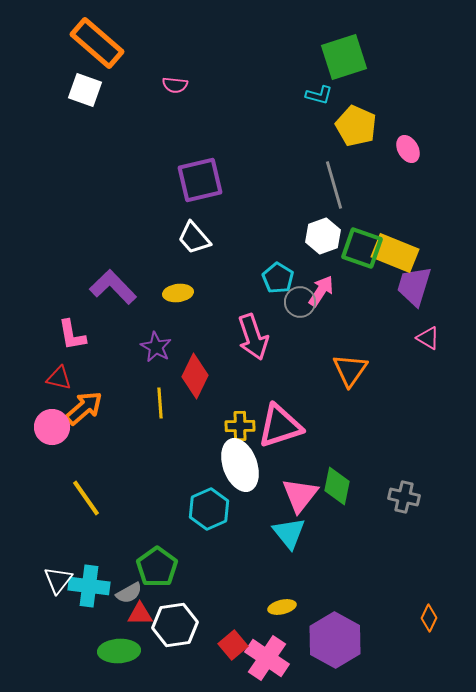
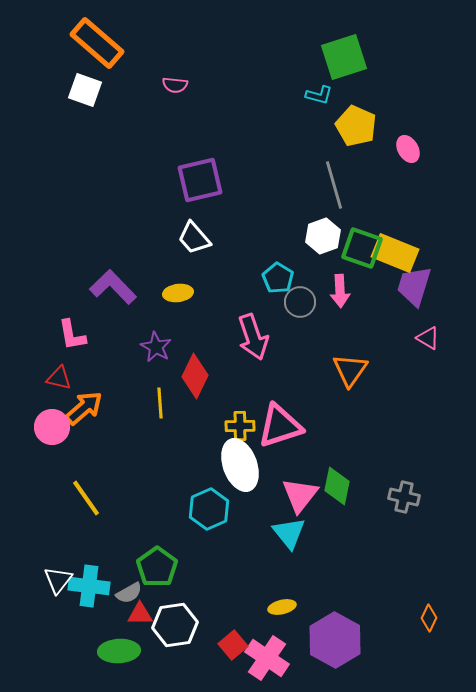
pink arrow at (321, 291): moved 19 px right; rotated 144 degrees clockwise
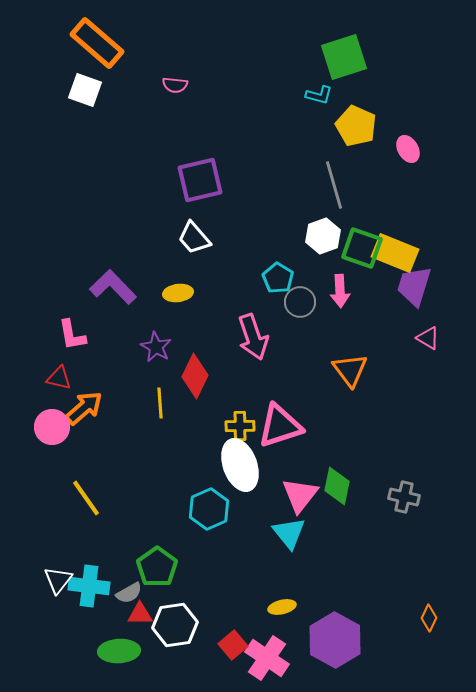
orange triangle at (350, 370): rotated 12 degrees counterclockwise
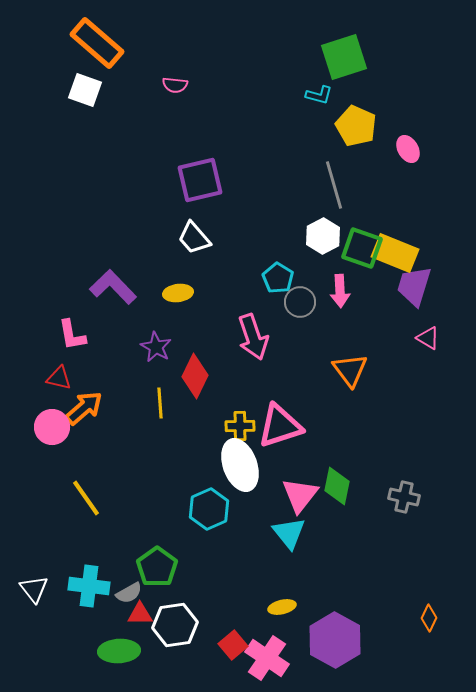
white hexagon at (323, 236): rotated 8 degrees counterclockwise
white triangle at (58, 580): moved 24 px left, 9 px down; rotated 16 degrees counterclockwise
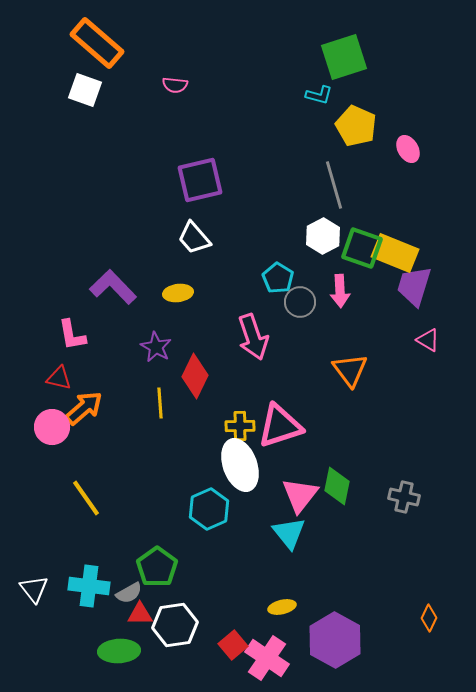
pink triangle at (428, 338): moved 2 px down
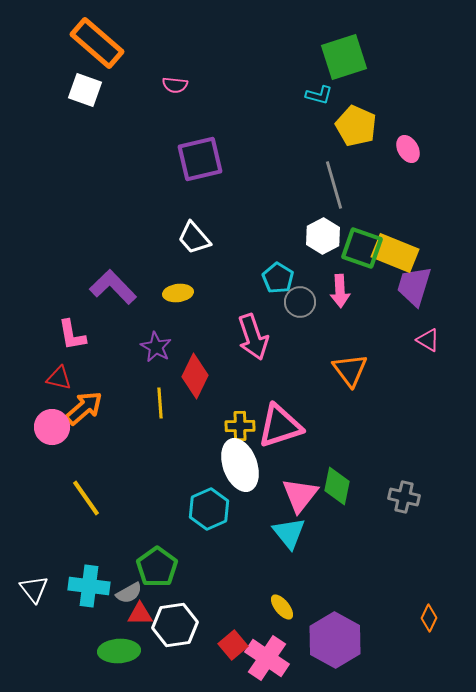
purple square at (200, 180): moved 21 px up
yellow ellipse at (282, 607): rotated 64 degrees clockwise
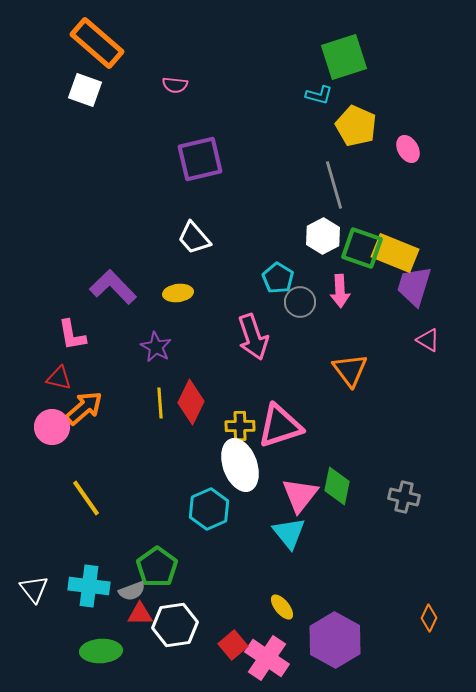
red diamond at (195, 376): moved 4 px left, 26 px down
gray semicircle at (129, 593): moved 3 px right, 2 px up; rotated 8 degrees clockwise
green ellipse at (119, 651): moved 18 px left
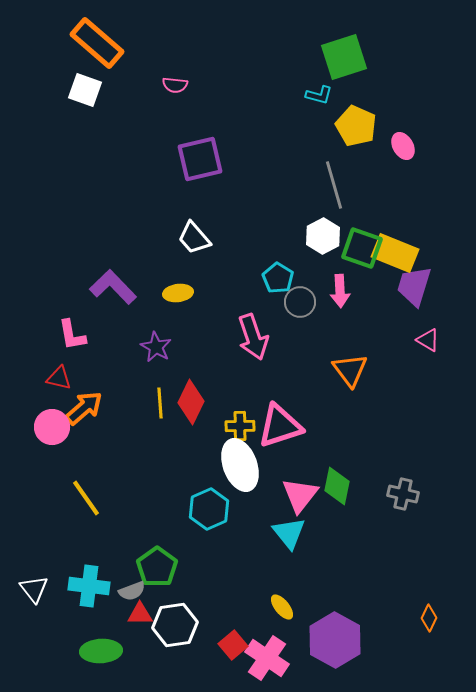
pink ellipse at (408, 149): moved 5 px left, 3 px up
gray cross at (404, 497): moved 1 px left, 3 px up
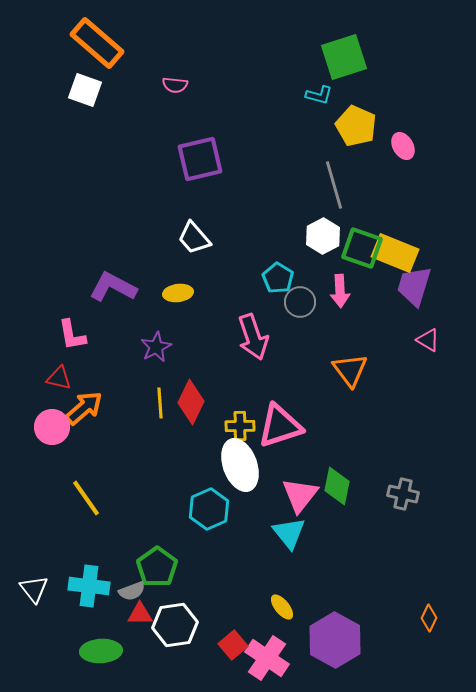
purple L-shape at (113, 287): rotated 18 degrees counterclockwise
purple star at (156, 347): rotated 16 degrees clockwise
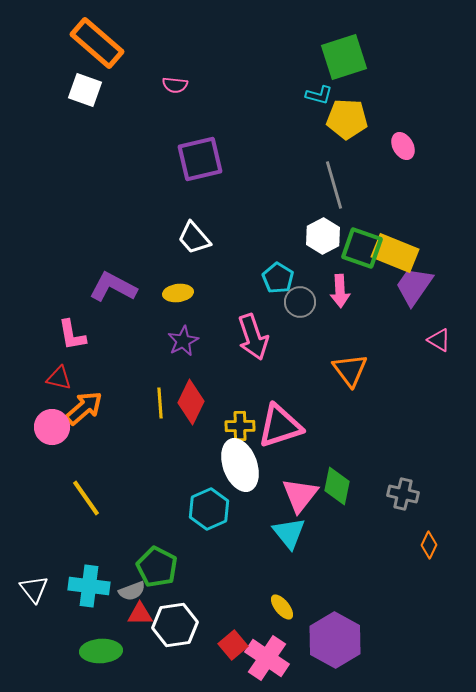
yellow pentagon at (356, 126): moved 9 px left, 7 px up; rotated 21 degrees counterclockwise
purple trapezoid at (414, 286): rotated 18 degrees clockwise
pink triangle at (428, 340): moved 11 px right
purple star at (156, 347): moved 27 px right, 6 px up
green pentagon at (157, 567): rotated 9 degrees counterclockwise
orange diamond at (429, 618): moved 73 px up
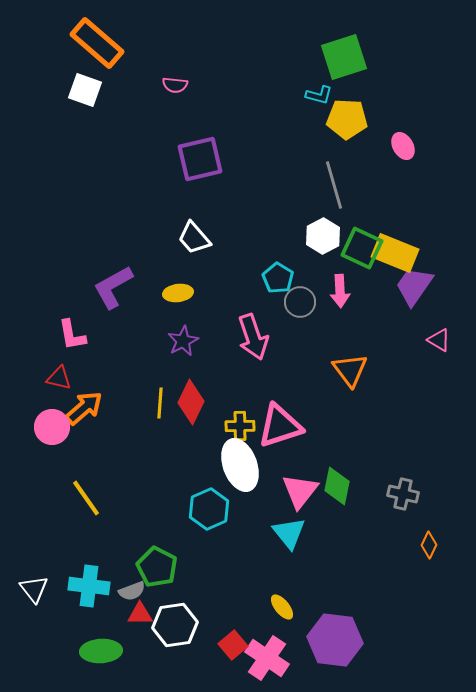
green square at (362, 248): rotated 6 degrees clockwise
purple L-shape at (113, 287): rotated 57 degrees counterclockwise
yellow line at (160, 403): rotated 8 degrees clockwise
pink triangle at (300, 495): moved 4 px up
purple hexagon at (335, 640): rotated 22 degrees counterclockwise
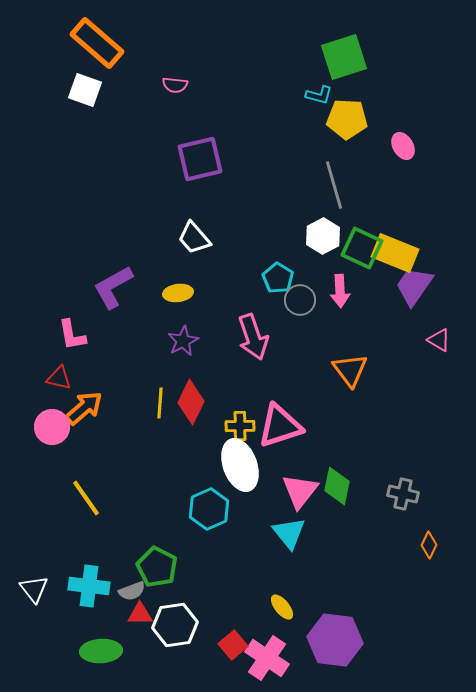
gray circle at (300, 302): moved 2 px up
